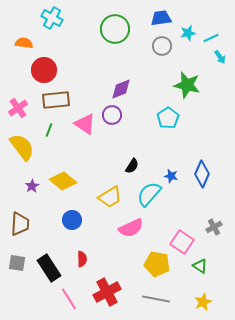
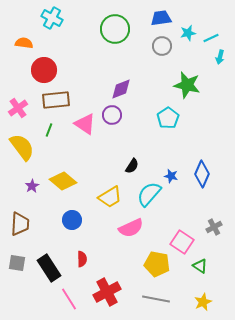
cyan arrow: rotated 48 degrees clockwise
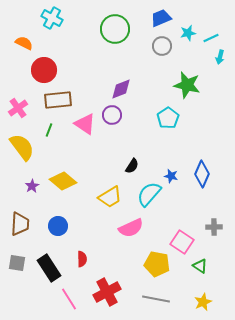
blue trapezoid: rotated 15 degrees counterclockwise
orange semicircle: rotated 18 degrees clockwise
brown rectangle: moved 2 px right
blue circle: moved 14 px left, 6 px down
gray cross: rotated 28 degrees clockwise
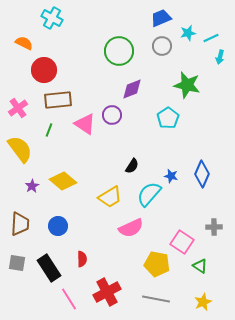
green circle: moved 4 px right, 22 px down
purple diamond: moved 11 px right
yellow semicircle: moved 2 px left, 2 px down
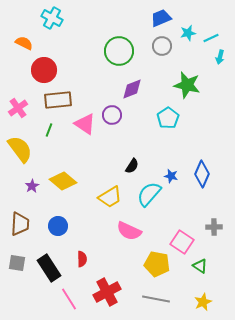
pink semicircle: moved 2 px left, 3 px down; rotated 50 degrees clockwise
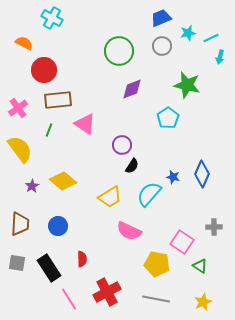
purple circle: moved 10 px right, 30 px down
blue star: moved 2 px right, 1 px down
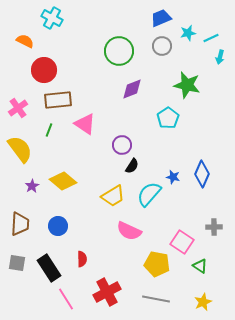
orange semicircle: moved 1 px right, 2 px up
yellow trapezoid: moved 3 px right, 1 px up
pink line: moved 3 px left
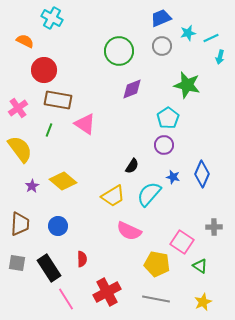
brown rectangle: rotated 16 degrees clockwise
purple circle: moved 42 px right
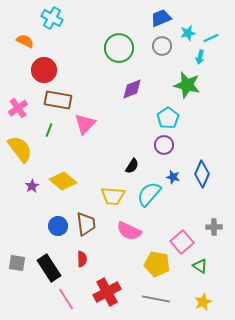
green circle: moved 3 px up
cyan arrow: moved 20 px left
pink triangle: rotated 40 degrees clockwise
yellow trapezoid: rotated 35 degrees clockwise
brown trapezoid: moved 66 px right; rotated 10 degrees counterclockwise
pink square: rotated 15 degrees clockwise
